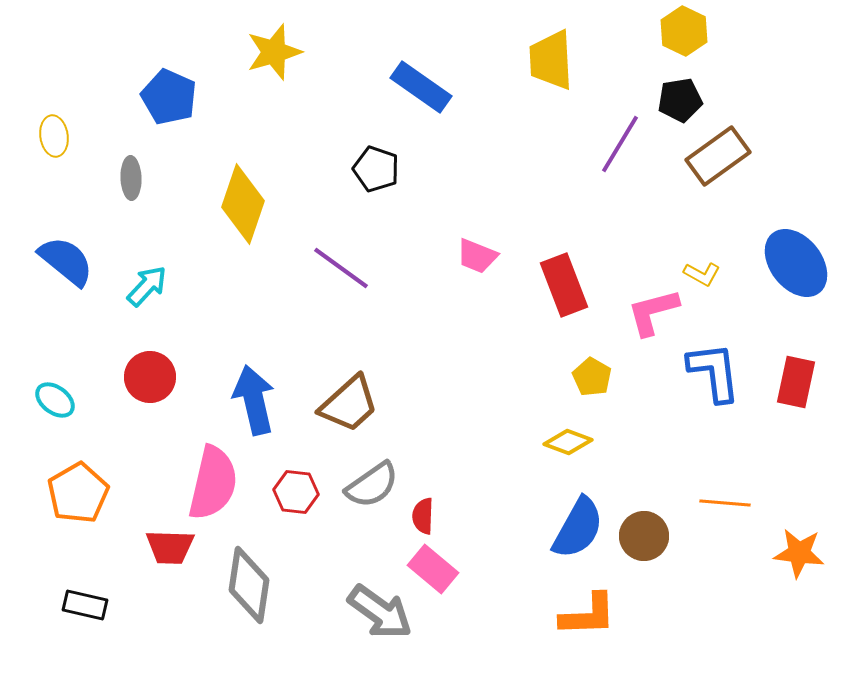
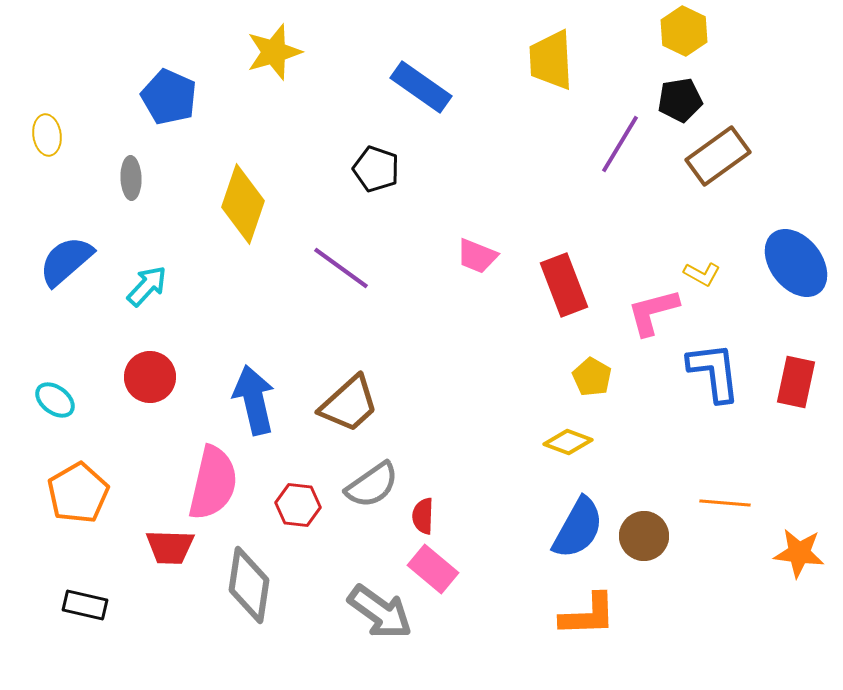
yellow ellipse at (54, 136): moved 7 px left, 1 px up
blue semicircle at (66, 261): rotated 80 degrees counterclockwise
red hexagon at (296, 492): moved 2 px right, 13 px down
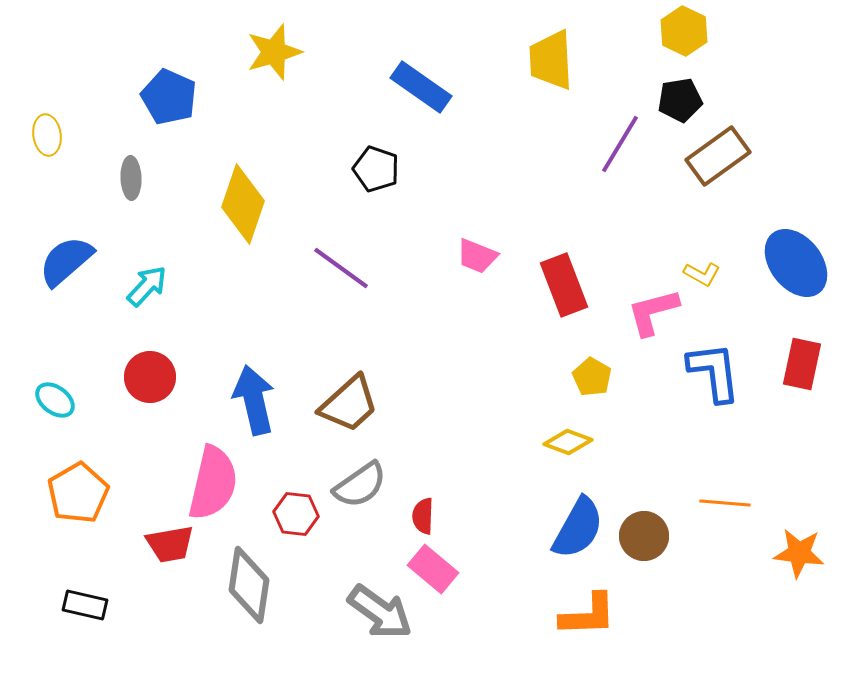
red rectangle at (796, 382): moved 6 px right, 18 px up
gray semicircle at (372, 485): moved 12 px left
red hexagon at (298, 505): moved 2 px left, 9 px down
red trapezoid at (170, 547): moved 3 px up; rotated 12 degrees counterclockwise
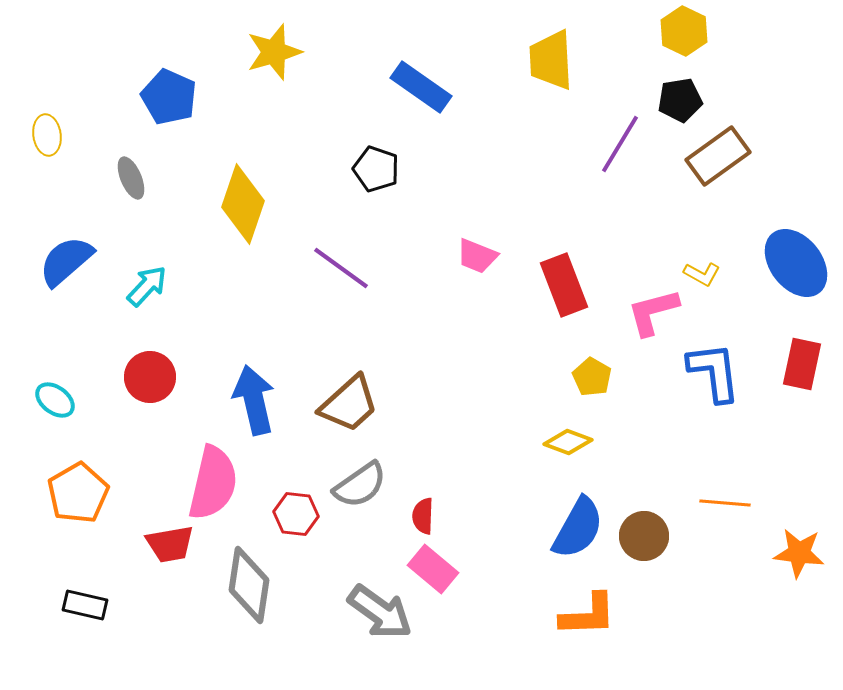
gray ellipse at (131, 178): rotated 21 degrees counterclockwise
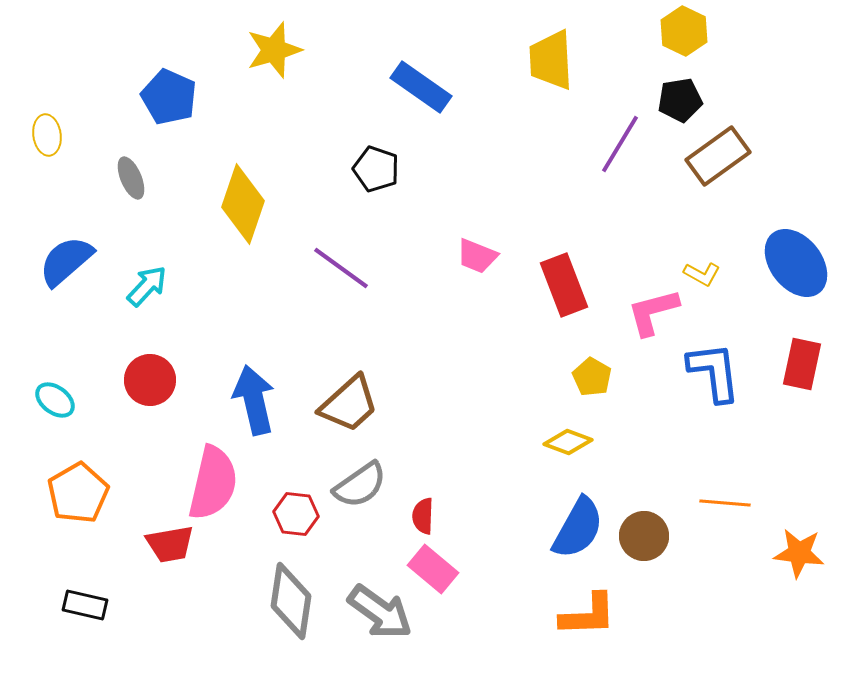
yellow star at (274, 52): moved 2 px up
red circle at (150, 377): moved 3 px down
gray diamond at (249, 585): moved 42 px right, 16 px down
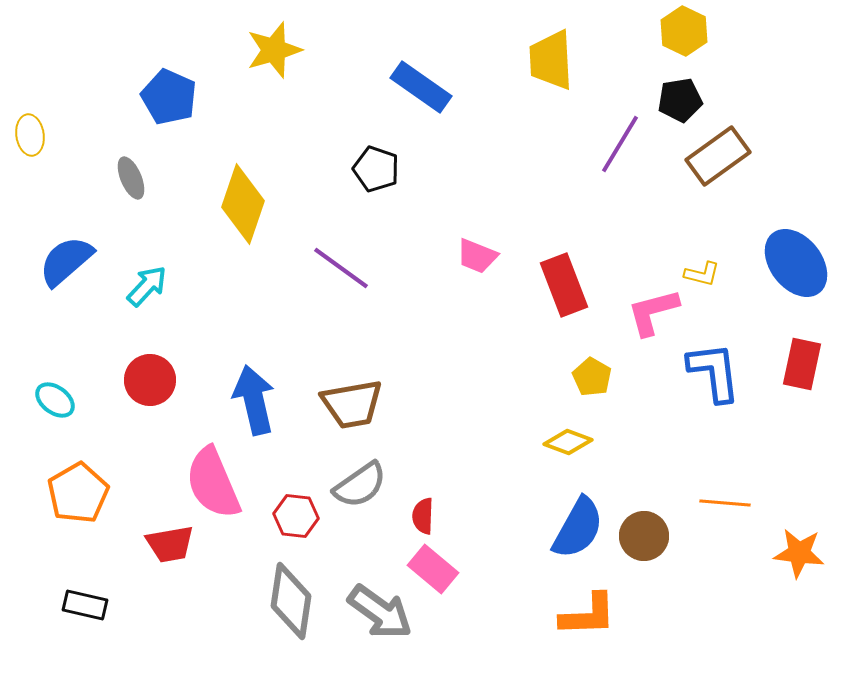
yellow ellipse at (47, 135): moved 17 px left
yellow L-shape at (702, 274): rotated 15 degrees counterclockwise
brown trapezoid at (349, 404): moved 3 px right; rotated 32 degrees clockwise
pink semicircle at (213, 483): rotated 144 degrees clockwise
red hexagon at (296, 514): moved 2 px down
